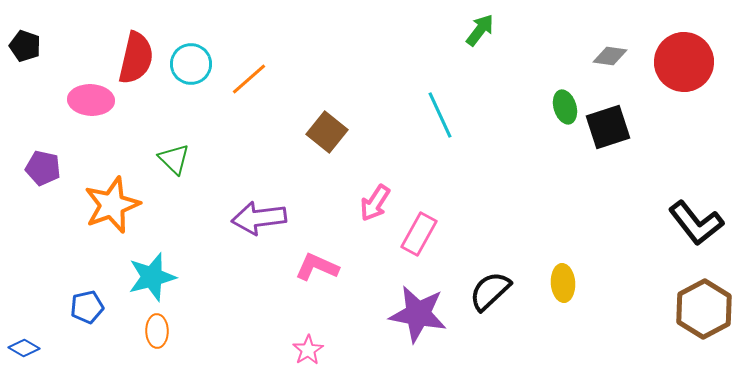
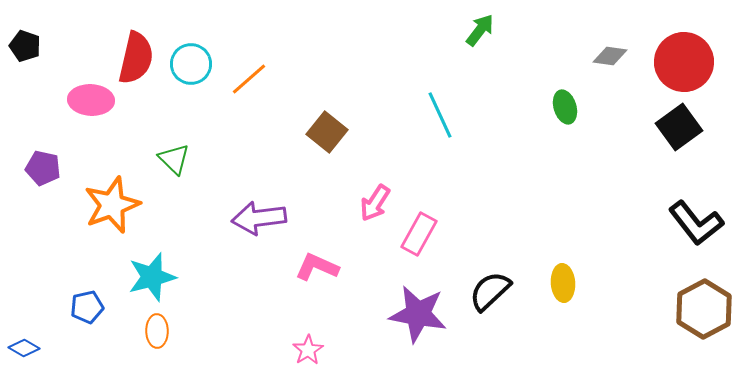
black square: moved 71 px right; rotated 18 degrees counterclockwise
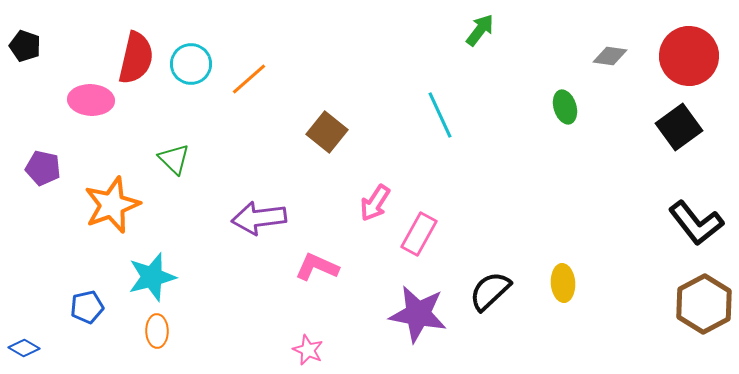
red circle: moved 5 px right, 6 px up
brown hexagon: moved 5 px up
pink star: rotated 16 degrees counterclockwise
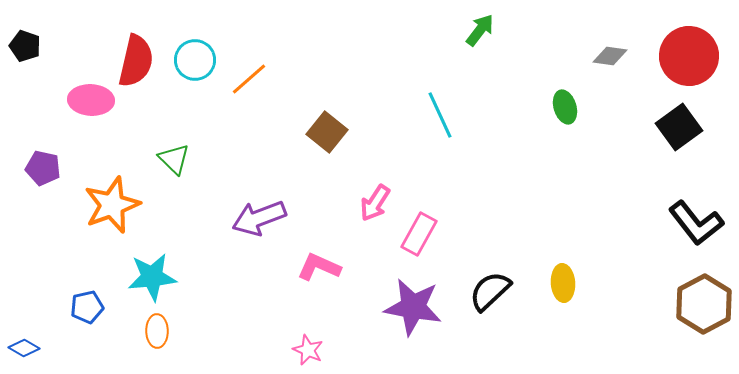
red semicircle: moved 3 px down
cyan circle: moved 4 px right, 4 px up
purple arrow: rotated 14 degrees counterclockwise
pink L-shape: moved 2 px right
cyan star: rotated 9 degrees clockwise
purple star: moved 5 px left, 7 px up
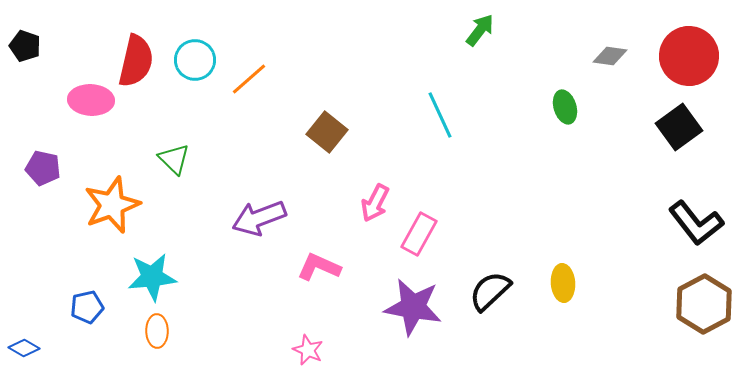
pink arrow: rotated 6 degrees counterclockwise
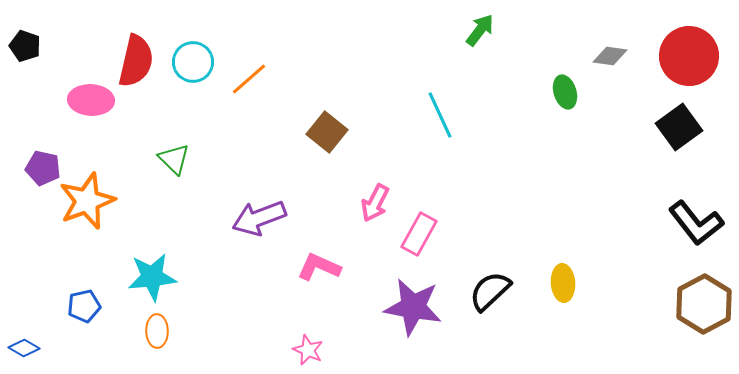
cyan circle: moved 2 px left, 2 px down
green ellipse: moved 15 px up
orange star: moved 25 px left, 4 px up
blue pentagon: moved 3 px left, 1 px up
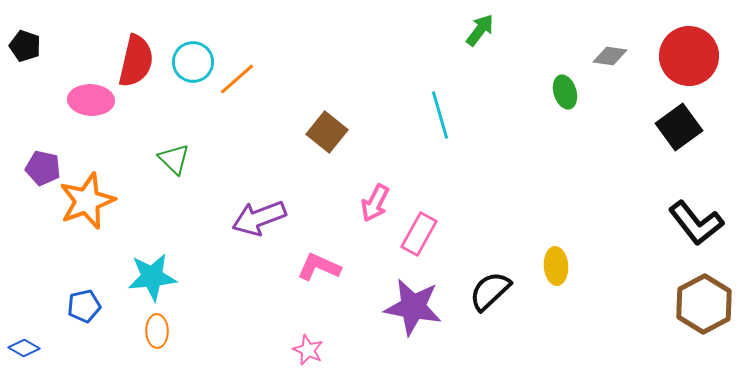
orange line: moved 12 px left
cyan line: rotated 9 degrees clockwise
yellow ellipse: moved 7 px left, 17 px up
